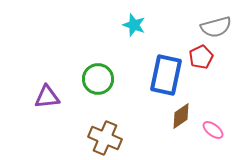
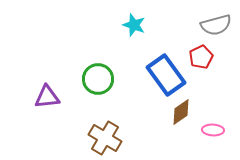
gray semicircle: moved 2 px up
blue rectangle: rotated 48 degrees counterclockwise
brown diamond: moved 4 px up
pink ellipse: rotated 35 degrees counterclockwise
brown cross: rotated 8 degrees clockwise
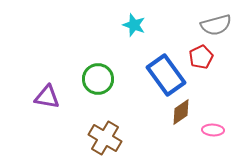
purple triangle: rotated 16 degrees clockwise
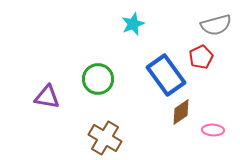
cyan star: moved 1 px left, 1 px up; rotated 30 degrees clockwise
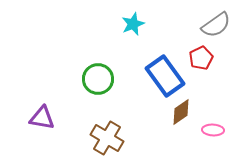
gray semicircle: rotated 20 degrees counterclockwise
red pentagon: moved 1 px down
blue rectangle: moved 1 px left, 1 px down
purple triangle: moved 5 px left, 21 px down
brown cross: moved 2 px right
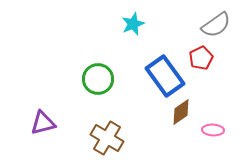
purple triangle: moved 1 px right, 5 px down; rotated 24 degrees counterclockwise
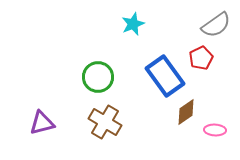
green circle: moved 2 px up
brown diamond: moved 5 px right
purple triangle: moved 1 px left
pink ellipse: moved 2 px right
brown cross: moved 2 px left, 16 px up
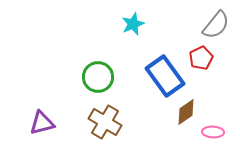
gray semicircle: rotated 16 degrees counterclockwise
pink ellipse: moved 2 px left, 2 px down
